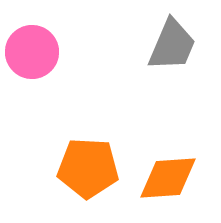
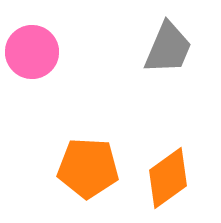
gray trapezoid: moved 4 px left, 3 px down
orange diamond: rotated 32 degrees counterclockwise
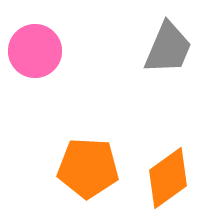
pink circle: moved 3 px right, 1 px up
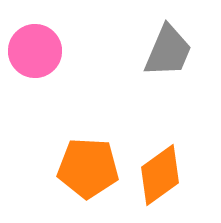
gray trapezoid: moved 3 px down
orange diamond: moved 8 px left, 3 px up
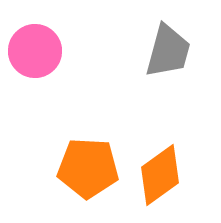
gray trapezoid: rotated 8 degrees counterclockwise
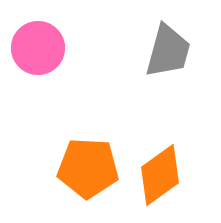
pink circle: moved 3 px right, 3 px up
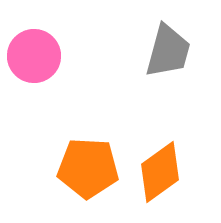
pink circle: moved 4 px left, 8 px down
orange diamond: moved 3 px up
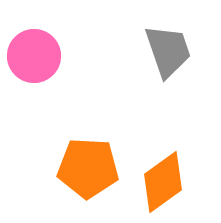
gray trapezoid: rotated 34 degrees counterclockwise
orange diamond: moved 3 px right, 10 px down
